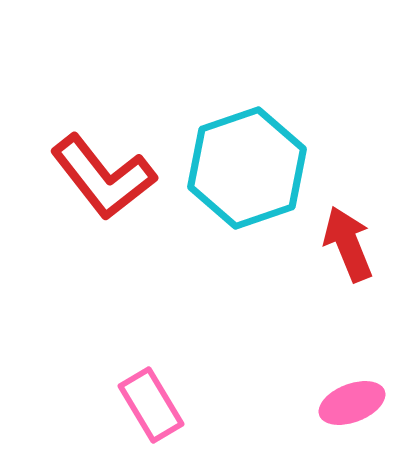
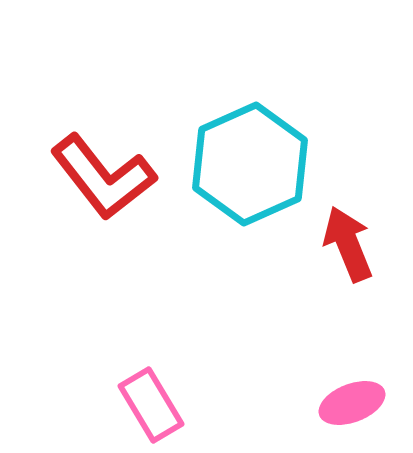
cyan hexagon: moved 3 px right, 4 px up; rotated 5 degrees counterclockwise
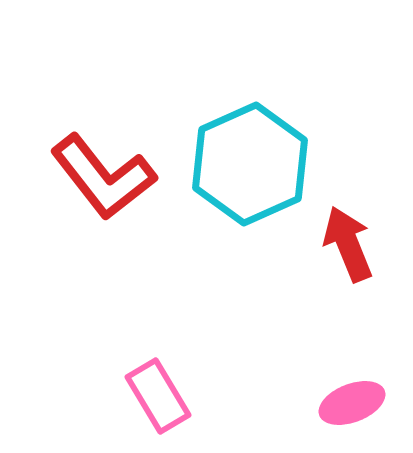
pink rectangle: moved 7 px right, 9 px up
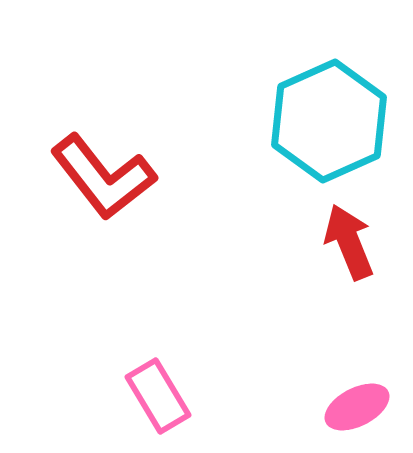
cyan hexagon: moved 79 px right, 43 px up
red arrow: moved 1 px right, 2 px up
pink ellipse: moved 5 px right, 4 px down; rotated 6 degrees counterclockwise
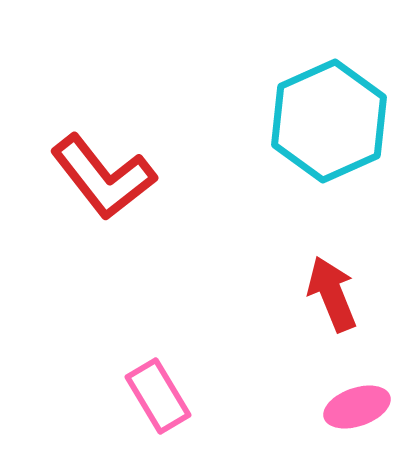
red arrow: moved 17 px left, 52 px down
pink ellipse: rotated 8 degrees clockwise
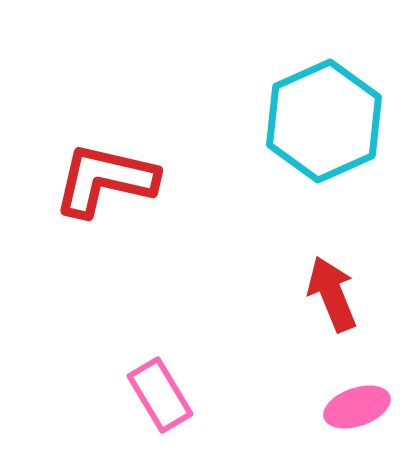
cyan hexagon: moved 5 px left
red L-shape: moved 2 px right, 3 px down; rotated 141 degrees clockwise
pink rectangle: moved 2 px right, 1 px up
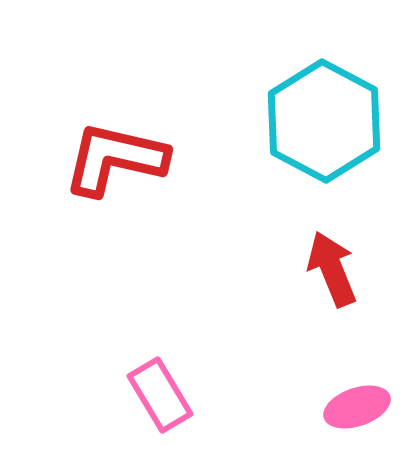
cyan hexagon: rotated 8 degrees counterclockwise
red L-shape: moved 10 px right, 21 px up
red arrow: moved 25 px up
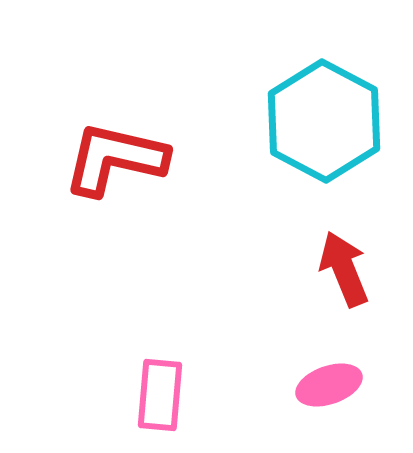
red arrow: moved 12 px right
pink rectangle: rotated 36 degrees clockwise
pink ellipse: moved 28 px left, 22 px up
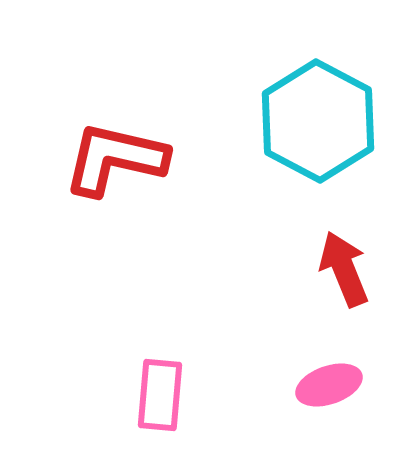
cyan hexagon: moved 6 px left
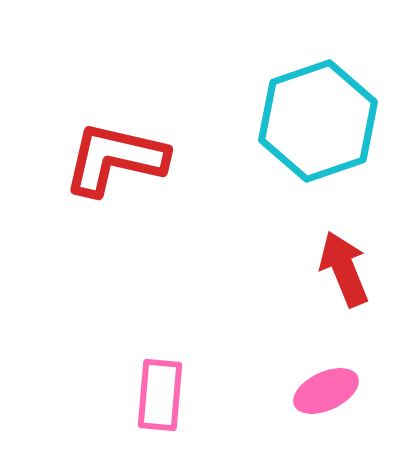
cyan hexagon: rotated 13 degrees clockwise
pink ellipse: moved 3 px left, 6 px down; rotated 6 degrees counterclockwise
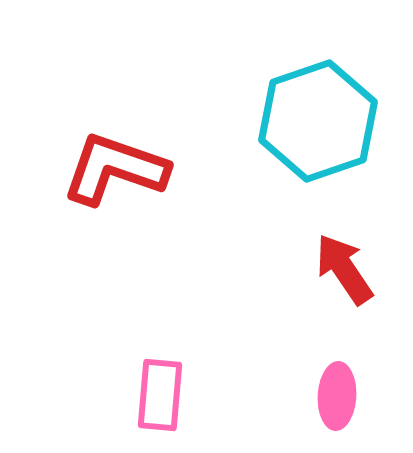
red L-shape: moved 10 px down; rotated 6 degrees clockwise
red arrow: rotated 12 degrees counterclockwise
pink ellipse: moved 11 px right, 5 px down; rotated 62 degrees counterclockwise
